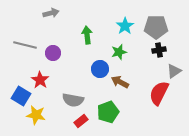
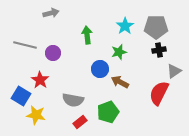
red rectangle: moved 1 px left, 1 px down
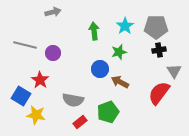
gray arrow: moved 2 px right, 1 px up
green arrow: moved 7 px right, 4 px up
gray triangle: rotated 28 degrees counterclockwise
red semicircle: rotated 10 degrees clockwise
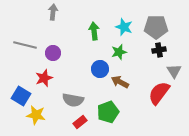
gray arrow: rotated 70 degrees counterclockwise
cyan star: moved 1 px left, 1 px down; rotated 18 degrees counterclockwise
red star: moved 4 px right, 2 px up; rotated 18 degrees clockwise
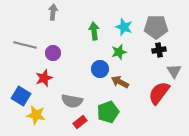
gray semicircle: moved 1 px left, 1 px down
